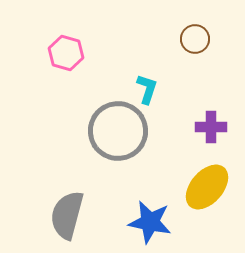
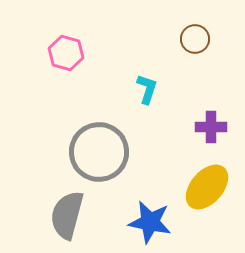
gray circle: moved 19 px left, 21 px down
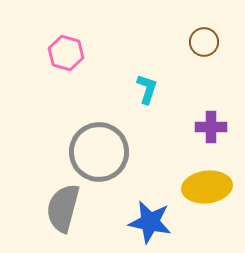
brown circle: moved 9 px right, 3 px down
yellow ellipse: rotated 42 degrees clockwise
gray semicircle: moved 4 px left, 7 px up
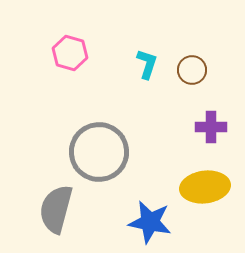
brown circle: moved 12 px left, 28 px down
pink hexagon: moved 4 px right
cyan L-shape: moved 25 px up
yellow ellipse: moved 2 px left
gray semicircle: moved 7 px left, 1 px down
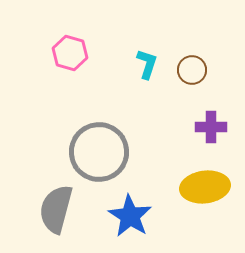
blue star: moved 20 px left, 6 px up; rotated 21 degrees clockwise
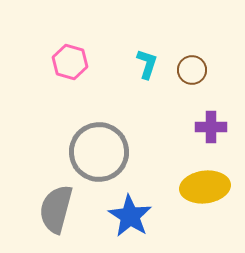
pink hexagon: moved 9 px down
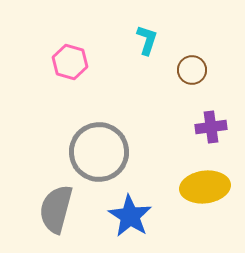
cyan L-shape: moved 24 px up
purple cross: rotated 8 degrees counterclockwise
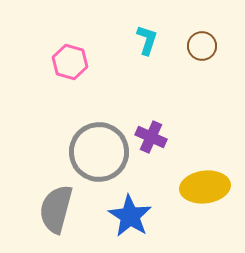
brown circle: moved 10 px right, 24 px up
purple cross: moved 60 px left, 10 px down; rotated 32 degrees clockwise
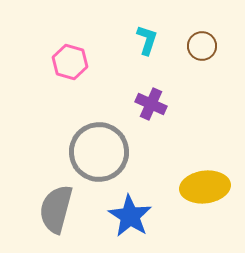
purple cross: moved 33 px up
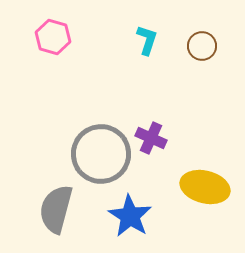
pink hexagon: moved 17 px left, 25 px up
purple cross: moved 34 px down
gray circle: moved 2 px right, 2 px down
yellow ellipse: rotated 21 degrees clockwise
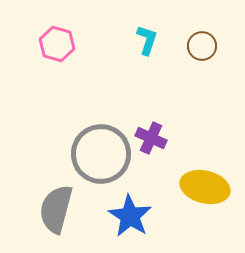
pink hexagon: moved 4 px right, 7 px down
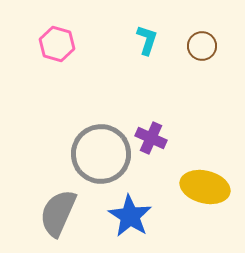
gray semicircle: moved 2 px right, 4 px down; rotated 9 degrees clockwise
